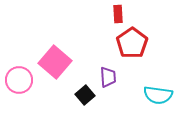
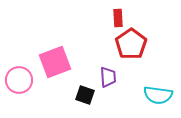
red rectangle: moved 4 px down
red pentagon: moved 1 px left, 1 px down
pink square: rotated 28 degrees clockwise
black square: rotated 30 degrees counterclockwise
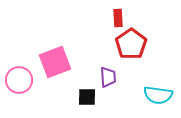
black square: moved 2 px right, 2 px down; rotated 18 degrees counterclockwise
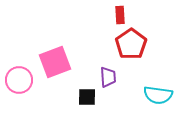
red rectangle: moved 2 px right, 3 px up
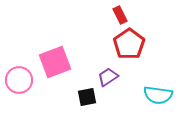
red rectangle: rotated 24 degrees counterclockwise
red pentagon: moved 2 px left
purple trapezoid: rotated 120 degrees counterclockwise
black square: rotated 12 degrees counterclockwise
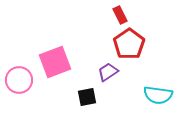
purple trapezoid: moved 5 px up
